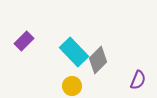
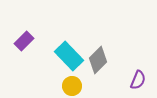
cyan rectangle: moved 5 px left, 4 px down
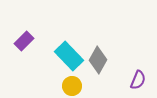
gray diamond: rotated 16 degrees counterclockwise
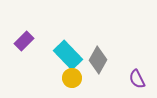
cyan rectangle: moved 1 px left, 1 px up
purple semicircle: moved 1 px left, 1 px up; rotated 132 degrees clockwise
yellow circle: moved 8 px up
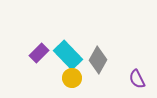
purple rectangle: moved 15 px right, 12 px down
